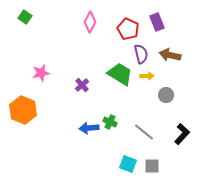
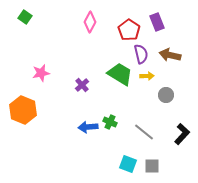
red pentagon: moved 1 px right, 1 px down; rotated 10 degrees clockwise
blue arrow: moved 1 px left, 1 px up
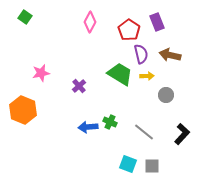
purple cross: moved 3 px left, 1 px down
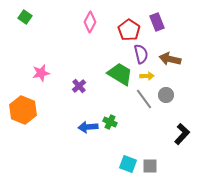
brown arrow: moved 4 px down
gray line: moved 33 px up; rotated 15 degrees clockwise
gray square: moved 2 px left
